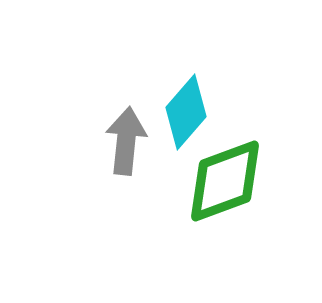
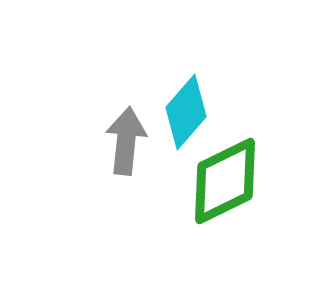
green diamond: rotated 6 degrees counterclockwise
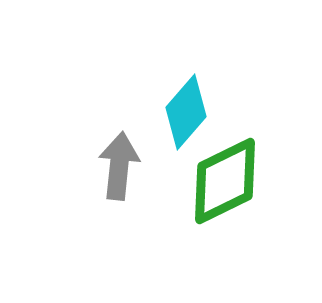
gray arrow: moved 7 px left, 25 px down
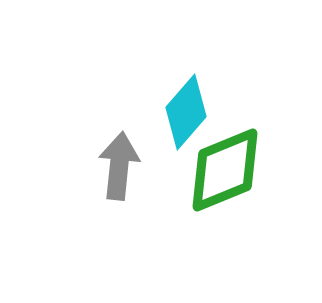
green diamond: moved 11 px up; rotated 4 degrees clockwise
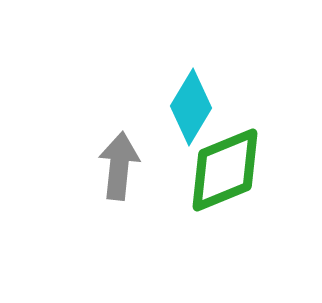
cyan diamond: moved 5 px right, 5 px up; rotated 10 degrees counterclockwise
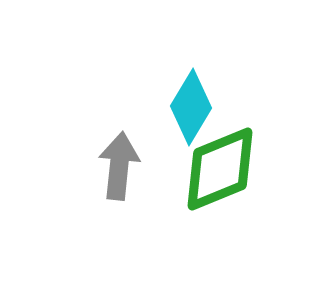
green diamond: moved 5 px left, 1 px up
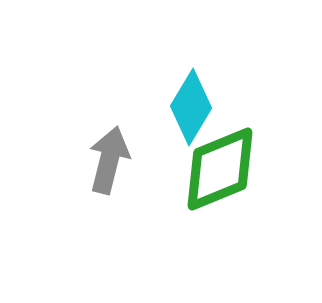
gray arrow: moved 10 px left, 6 px up; rotated 8 degrees clockwise
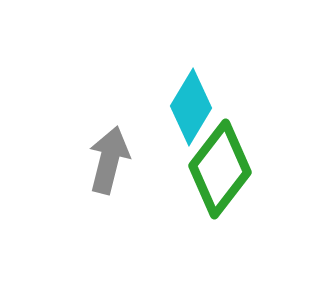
green diamond: rotated 30 degrees counterclockwise
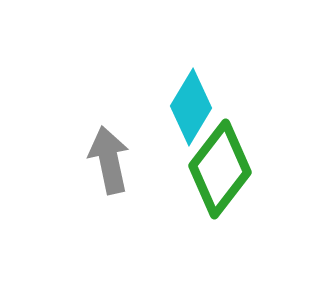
gray arrow: rotated 26 degrees counterclockwise
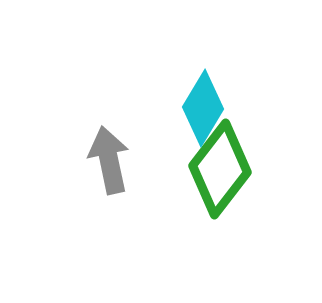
cyan diamond: moved 12 px right, 1 px down
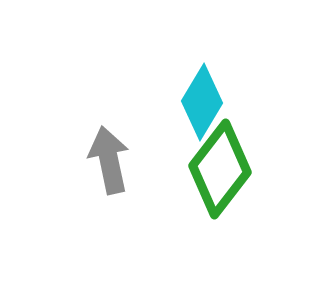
cyan diamond: moved 1 px left, 6 px up
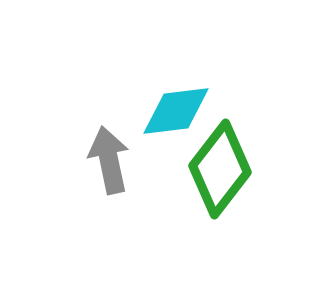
cyan diamond: moved 26 px left, 9 px down; rotated 52 degrees clockwise
